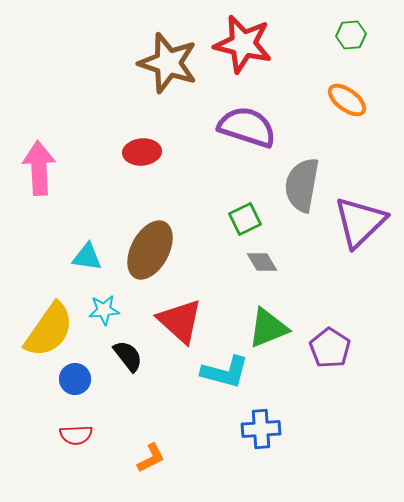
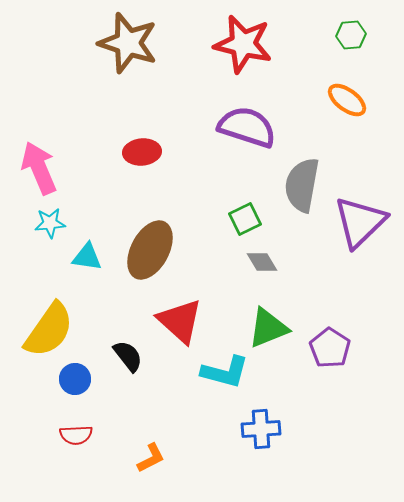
brown star: moved 40 px left, 20 px up
pink arrow: rotated 20 degrees counterclockwise
cyan star: moved 54 px left, 87 px up
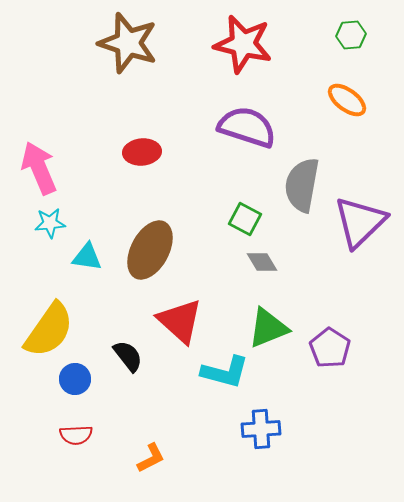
green square: rotated 36 degrees counterclockwise
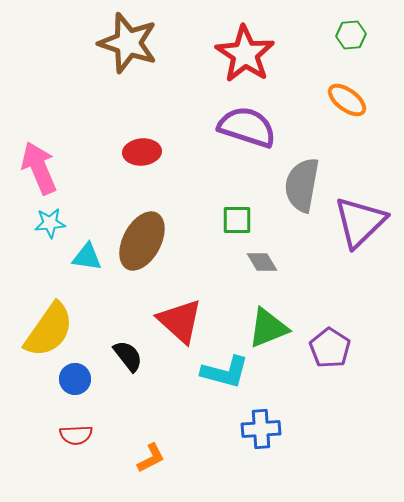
red star: moved 2 px right, 10 px down; rotated 20 degrees clockwise
green square: moved 8 px left, 1 px down; rotated 28 degrees counterclockwise
brown ellipse: moved 8 px left, 9 px up
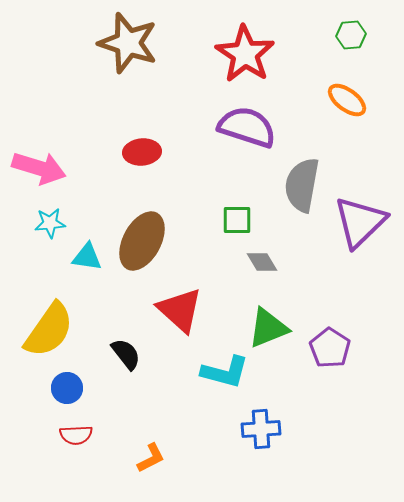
pink arrow: rotated 130 degrees clockwise
red triangle: moved 11 px up
black semicircle: moved 2 px left, 2 px up
blue circle: moved 8 px left, 9 px down
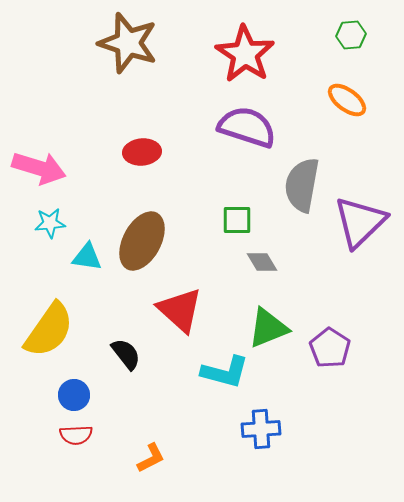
blue circle: moved 7 px right, 7 px down
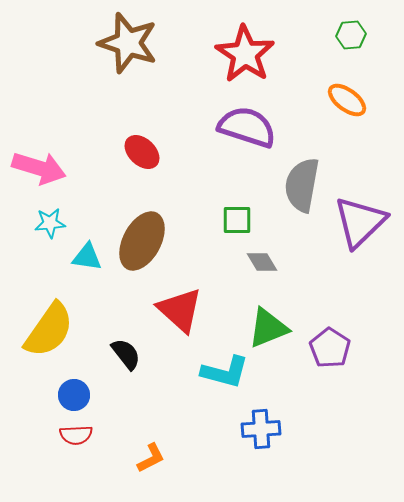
red ellipse: rotated 48 degrees clockwise
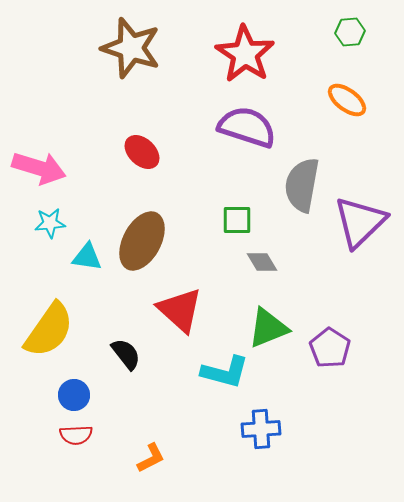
green hexagon: moved 1 px left, 3 px up
brown star: moved 3 px right, 5 px down
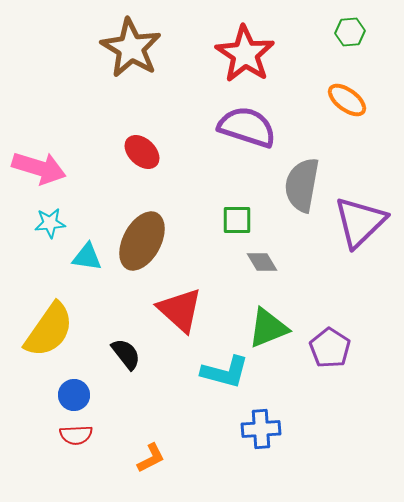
brown star: rotated 12 degrees clockwise
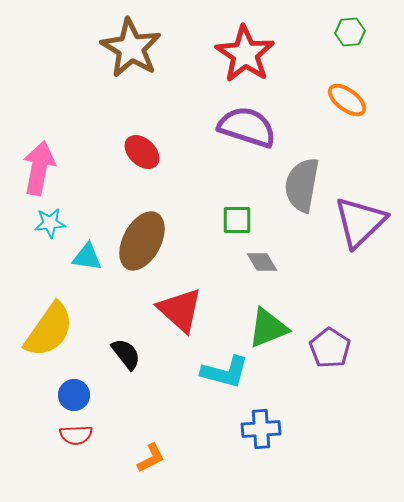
pink arrow: rotated 96 degrees counterclockwise
